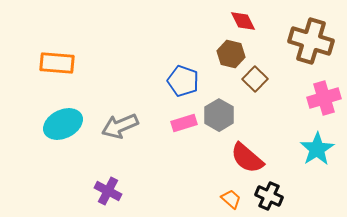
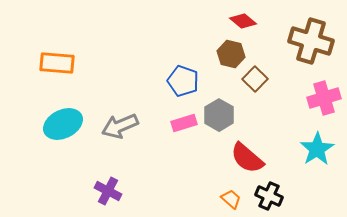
red diamond: rotated 24 degrees counterclockwise
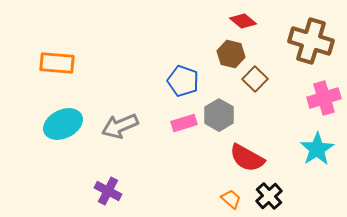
red semicircle: rotated 12 degrees counterclockwise
black cross: rotated 24 degrees clockwise
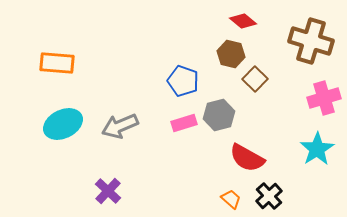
gray hexagon: rotated 16 degrees clockwise
purple cross: rotated 16 degrees clockwise
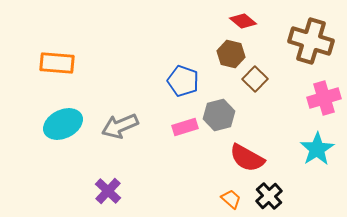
pink rectangle: moved 1 px right, 4 px down
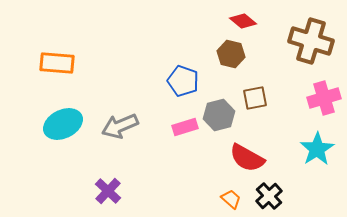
brown square: moved 19 px down; rotated 35 degrees clockwise
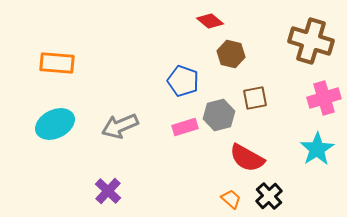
red diamond: moved 33 px left
cyan ellipse: moved 8 px left
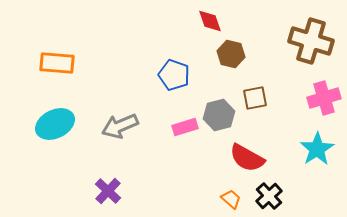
red diamond: rotated 32 degrees clockwise
blue pentagon: moved 9 px left, 6 px up
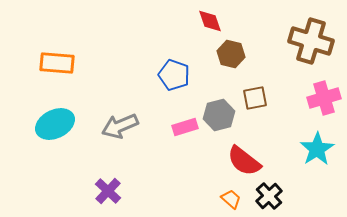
red semicircle: moved 3 px left, 3 px down; rotated 9 degrees clockwise
